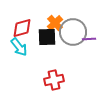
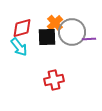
gray circle: moved 1 px left
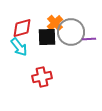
gray circle: moved 1 px left
red cross: moved 12 px left, 3 px up
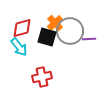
gray circle: moved 1 px left, 1 px up
black square: rotated 18 degrees clockwise
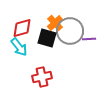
black square: moved 1 px down
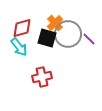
gray circle: moved 2 px left, 3 px down
purple line: rotated 48 degrees clockwise
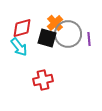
purple line: rotated 40 degrees clockwise
red cross: moved 1 px right, 3 px down
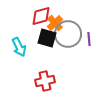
red diamond: moved 19 px right, 12 px up
cyan arrow: rotated 12 degrees clockwise
red cross: moved 2 px right, 1 px down
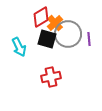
red diamond: moved 1 px down; rotated 15 degrees counterclockwise
black square: moved 1 px down
red cross: moved 6 px right, 4 px up
